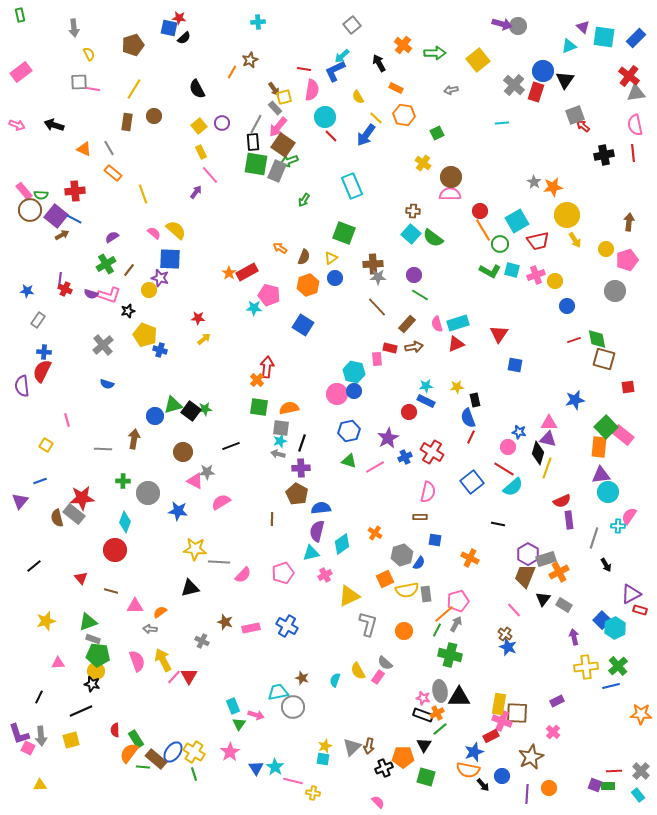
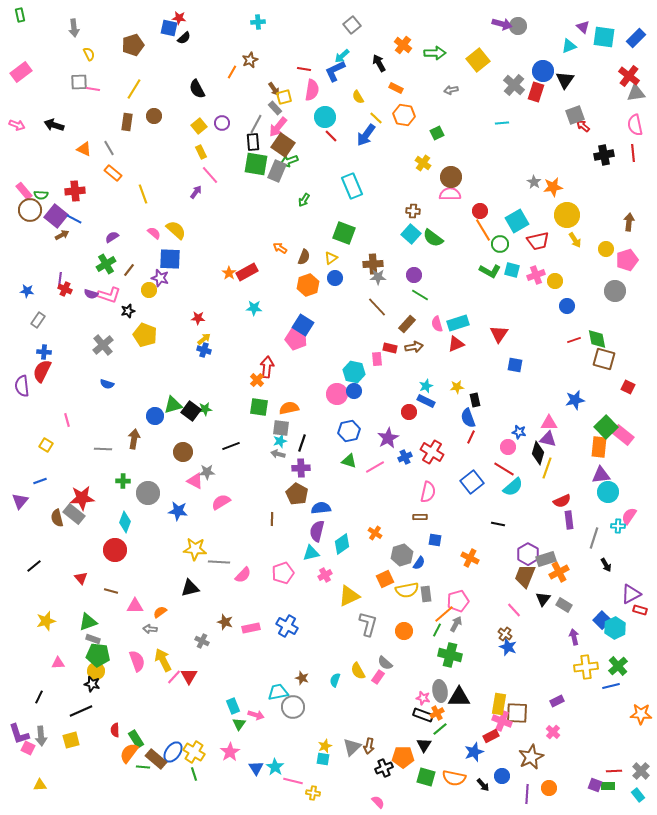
pink pentagon at (269, 295): moved 27 px right, 44 px down
blue cross at (160, 350): moved 44 px right
cyan star at (426, 386): rotated 16 degrees counterclockwise
red square at (628, 387): rotated 32 degrees clockwise
orange semicircle at (468, 770): moved 14 px left, 8 px down
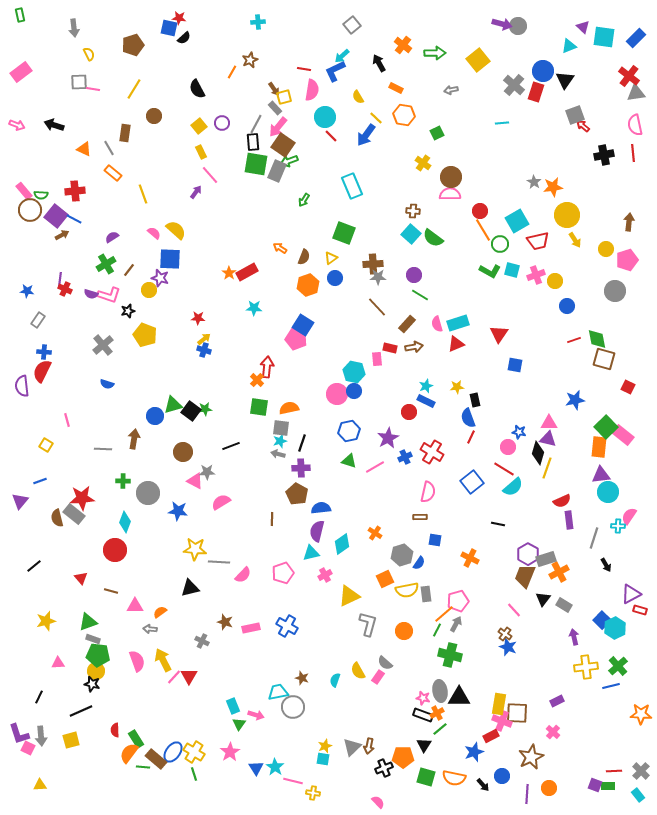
brown rectangle at (127, 122): moved 2 px left, 11 px down
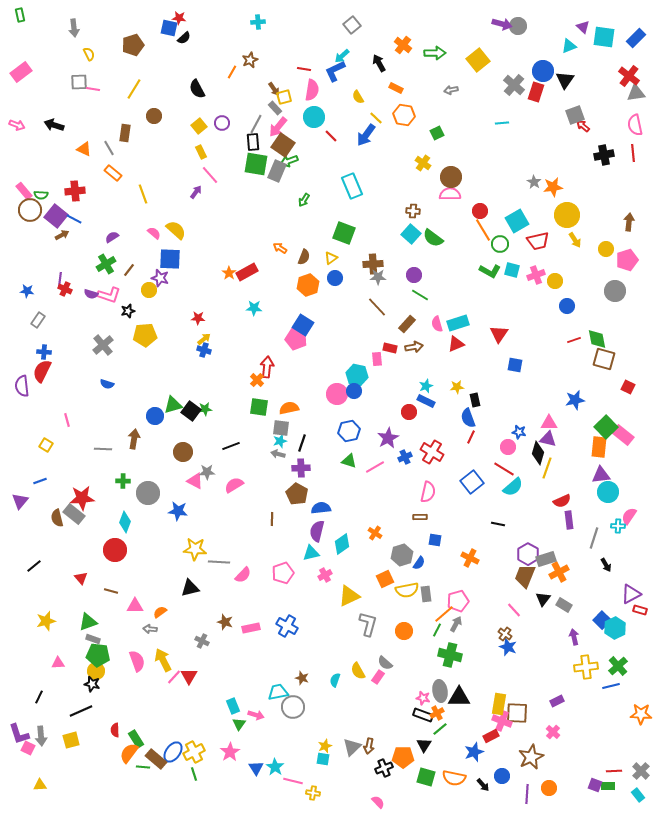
cyan circle at (325, 117): moved 11 px left
yellow pentagon at (145, 335): rotated 25 degrees counterclockwise
cyan hexagon at (354, 372): moved 3 px right, 3 px down
pink semicircle at (221, 502): moved 13 px right, 17 px up
yellow cross at (194, 752): rotated 30 degrees clockwise
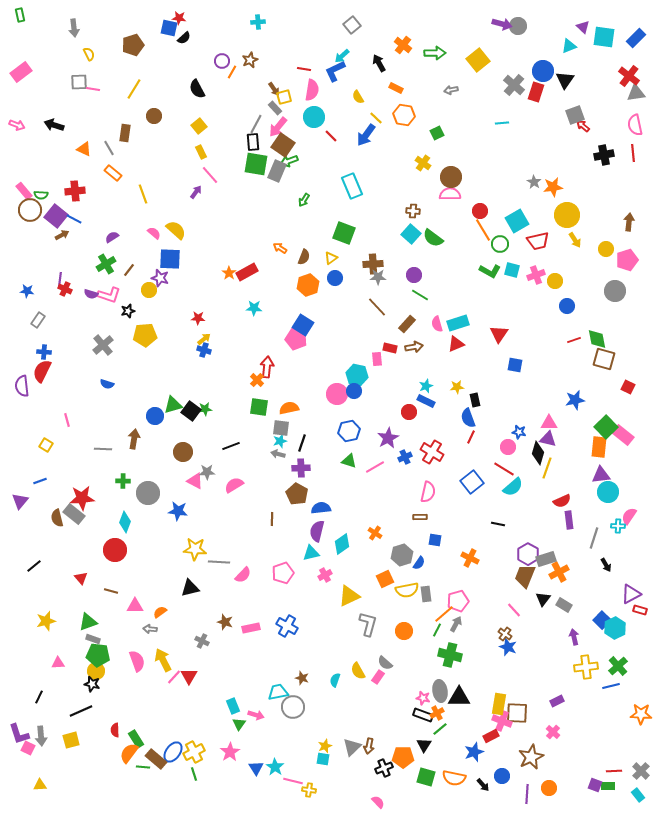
purple circle at (222, 123): moved 62 px up
yellow cross at (313, 793): moved 4 px left, 3 px up
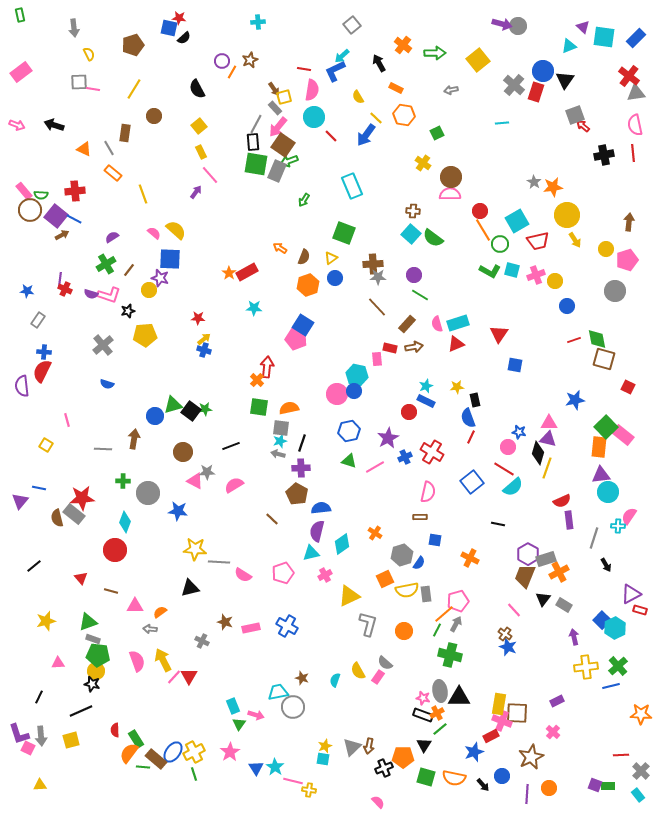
blue line at (40, 481): moved 1 px left, 7 px down; rotated 32 degrees clockwise
brown line at (272, 519): rotated 48 degrees counterclockwise
pink semicircle at (243, 575): rotated 78 degrees clockwise
red line at (614, 771): moved 7 px right, 16 px up
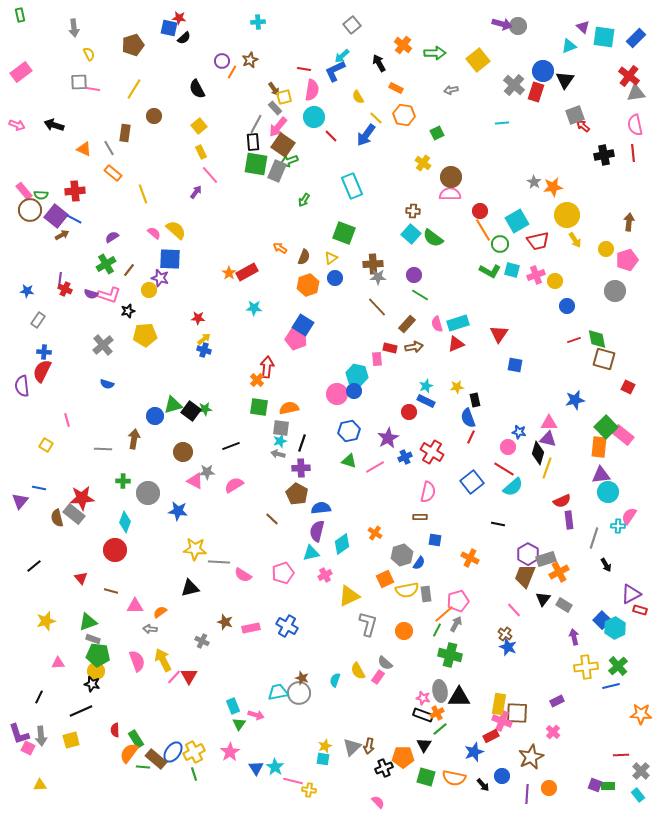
gray circle at (293, 707): moved 6 px right, 14 px up
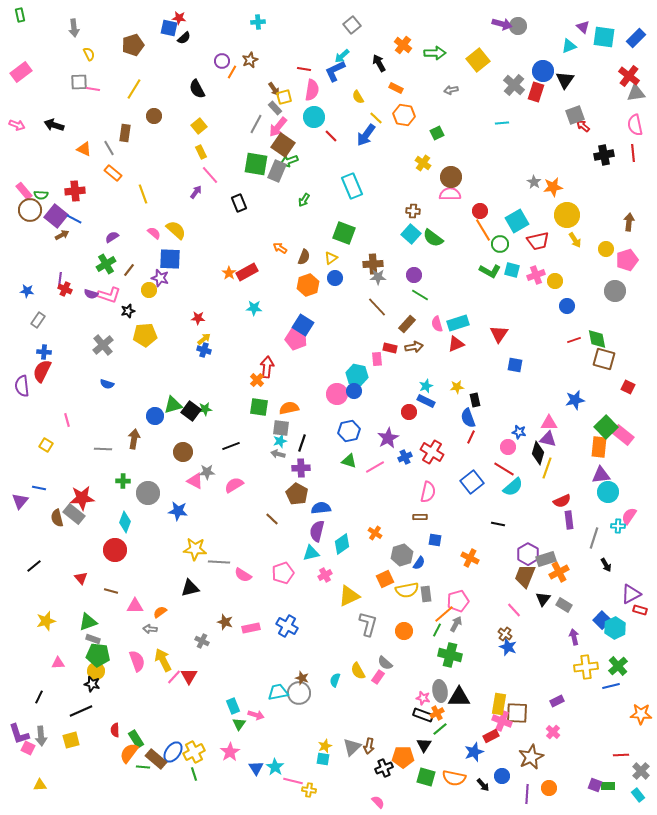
black rectangle at (253, 142): moved 14 px left, 61 px down; rotated 18 degrees counterclockwise
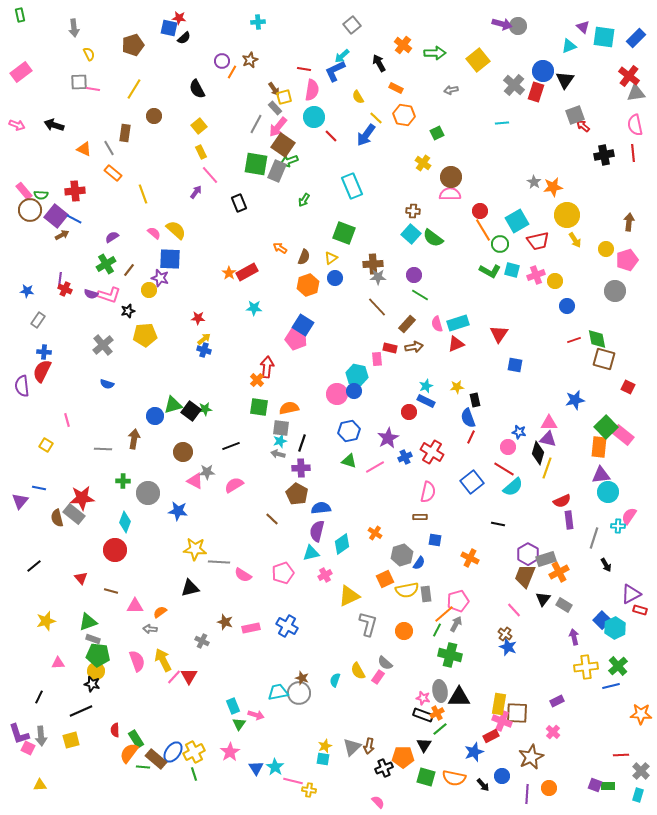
cyan rectangle at (638, 795): rotated 56 degrees clockwise
